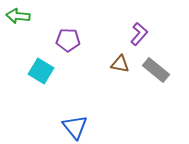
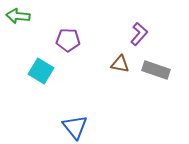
gray rectangle: rotated 20 degrees counterclockwise
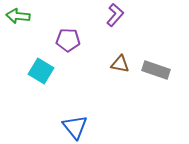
purple L-shape: moved 24 px left, 19 px up
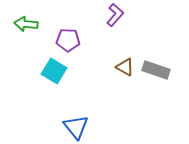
green arrow: moved 8 px right, 8 px down
brown triangle: moved 5 px right, 3 px down; rotated 18 degrees clockwise
cyan square: moved 13 px right
blue triangle: moved 1 px right
